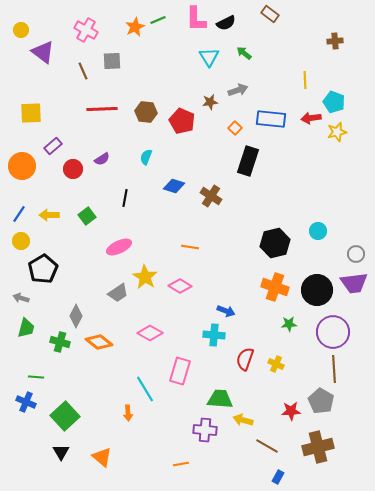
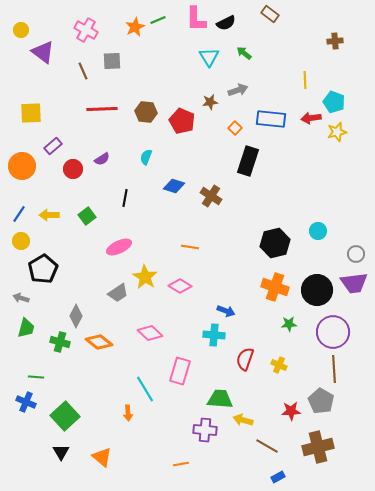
pink diamond at (150, 333): rotated 15 degrees clockwise
yellow cross at (276, 364): moved 3 px right, 1 px down
blue rectangle at (278, 477): rotated 32 degrees clockwise
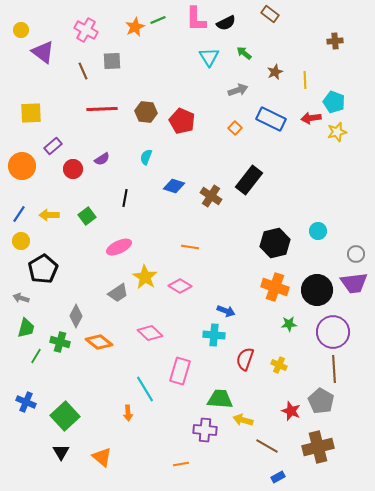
brown star at (210, 102): moved 65 px right, 30 px up; rotated 14 degrees counterclockwise
blue rectangle at (271, 119): rotated 20 degrees clockwise
black rectangle at (248, 161): moved 1 px right, 19 px down; rotated 20 degrees clockwise
green line at (36, 377): moved 21 px up; rotated 63 degrees counterclockwise
red star at (291, 411): rotated 24 degrees clockwise
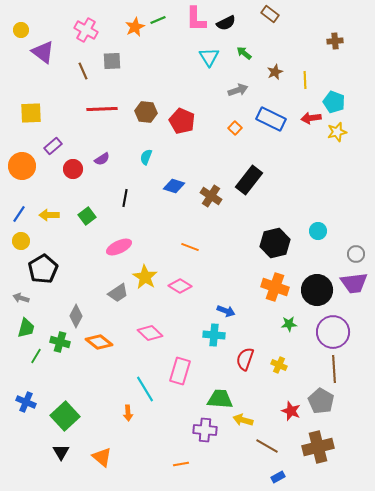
orange line at (190, 247): rotated 12 degrees clockwise
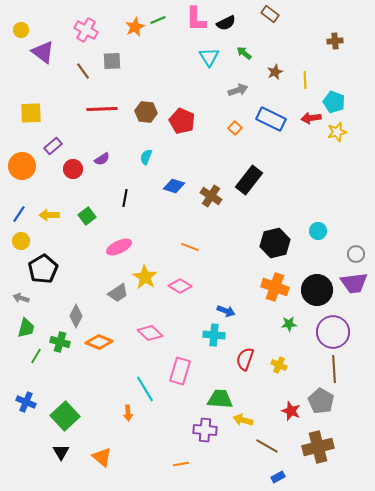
brown line at (83, 71): rotated 12 degrees counterclockwise
orange diamond at (99, 342): rotated 16 degrees counterclockwise
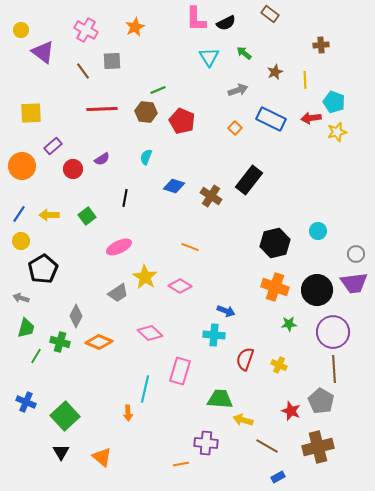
green line at (158, 20): moved 70 px down
brown cross at (335, 41): moved 14 px left, 4 px down
cyan line at (145, 389): rotated 44 degrees clockwise
purple cross at (205, 430): moved 1 px right, 13 px down
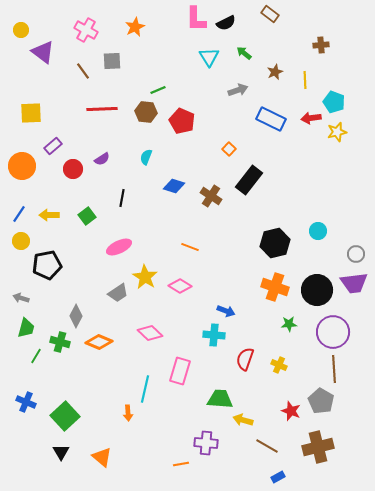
orange square at (235, 128): moved 6 px left, 21 px down
black line at (125, 198): moved 3 px left
black pentagon at (43, 269): moved 4 px right, 4 px up; rotated 20 degrees clockwise
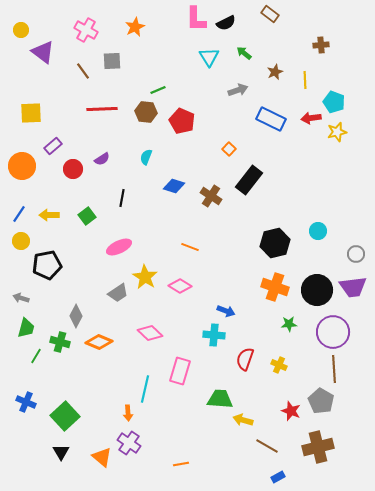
purple trapezoid at (354, 283): moved 1 px left, 4 px down
purple cross at (206, 443): moved 77 px left; rotated 30 degrees clockwise
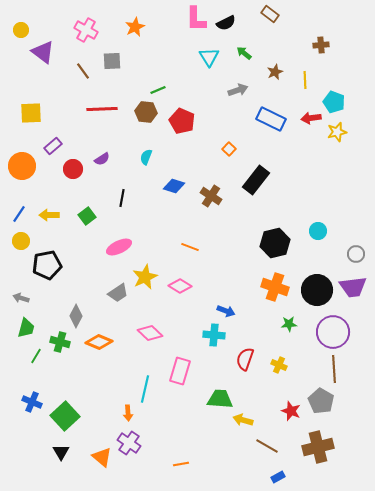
black rectangle at (249, 180): moved 7 px right
yellow star at (145, 277): rotated 15 degrees clockwise
blue cross at (26, 402): moved 6 px right
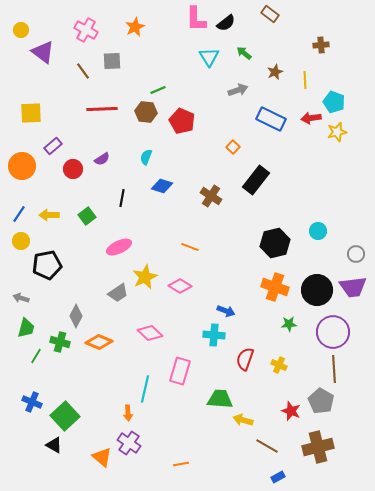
black semicircle at (226, 23): rotated 12 degrees counterclockwise
orange square at (229, 149): moved 4 px right, 2 px up
blue diamond at (174, 186): moved 12 px left
black triangle at (61, 452): moved 7 px left, 7 px up; rotated 30 degrees counterclockwise
